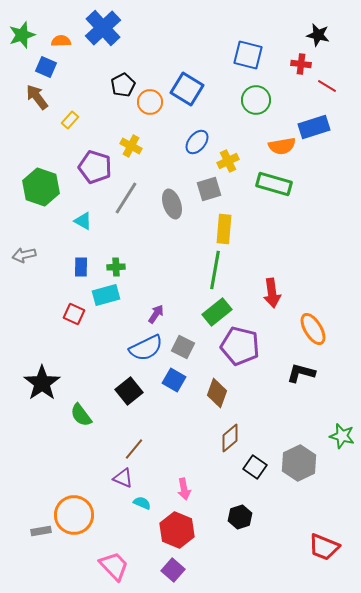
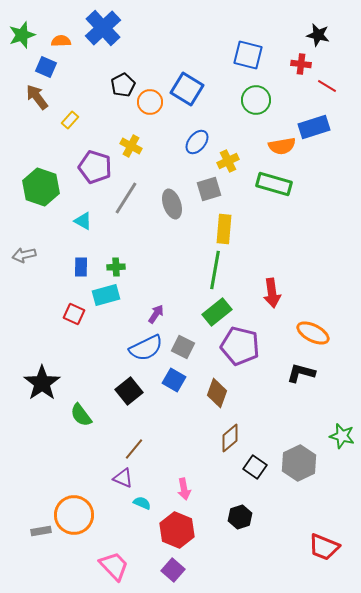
orange ellipse at (313, 329): moved 4 px down; rotated 32 degrees counterclockwise
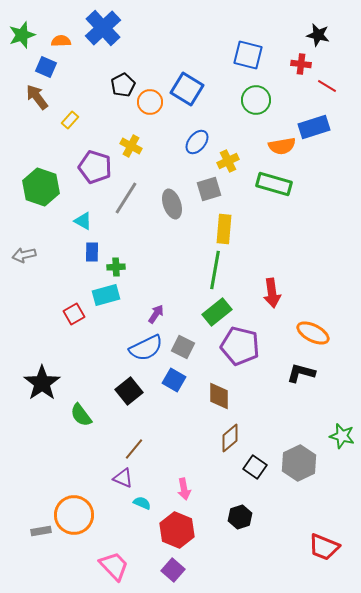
blue rectangle at (81, 267): moved 11 px right, 15 px up
red square at (74, 314): rotated 35 degrees clockwise
brown diamond at (217, 393): moved 2 px right, 3 px down; rotated 20 degrees counterclockwise
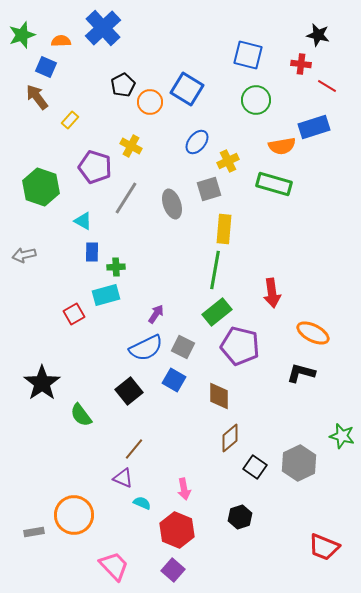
gray rectangle at (41, 531): moved 7 px left, 1 px down
